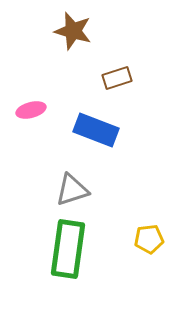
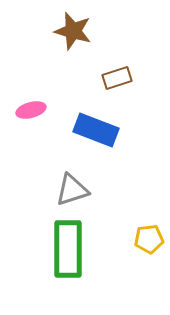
green rectangle: rotated 8 degrees counterclockwise
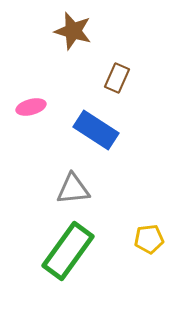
brown rectangle: rotated 48 degrees counterclockwise
pink ellipse: moved 3 px up
blue rectangle: rotated 12 degrees clockwise
gray triangle: moved 1 px right, 1 px up; rotated 12 degrees clockwise
green rectangle: moved 2 px down; rotated 36 degrees clockwise
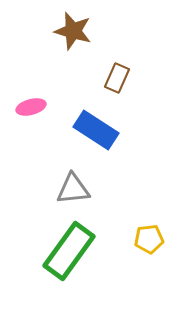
green rectangle: moved 1 px right
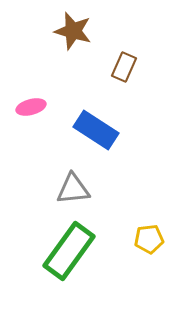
brown rectangle: moved 7 px right, 11 px up
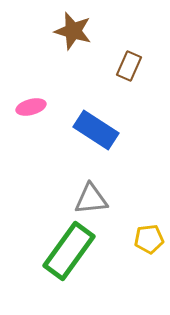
brown rectangle: moved 5 px right, 1 px up
gray triangle: moved 18 px right, 10 px down
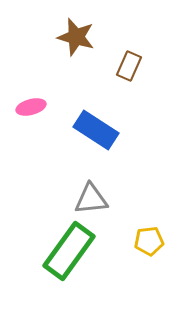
brown star: moved 3 px right, 6 px down
yellow pentagon: moved 2 px down
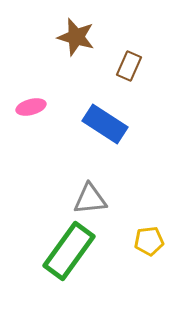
blue rectangle: moved 9 px right, 6 px up
gray triangle: moved 1 px left
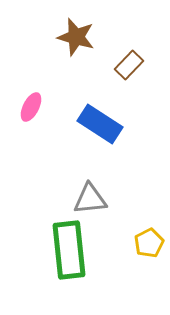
brown rectangle: moved 1 px up; rotated 20 degrees clockwise
pink ellipse: rotated 48 degrees counterclockwise
blue rectangle: moved 5 px left
yellow pentagon: moved 2 px down; rotated 20 degrees counterclockwise
green rectangle: moved 1 px up; rotated 42 degrees counterclockwise
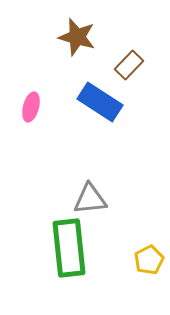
brown star: moved 1 px right
pink ellipse: rotated 12 degrees counterclockwise
blue rectangle: moved 22 px up
yellow pentagon: moved 17 px down
green rectangle: moved 2 px up
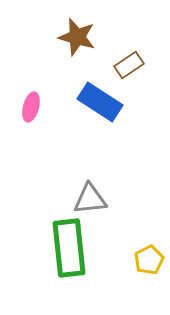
brown rectangle: rotated 12 degrees clockwise
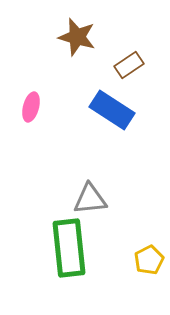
blue rectangle: moved 12 px right, 8 px down
